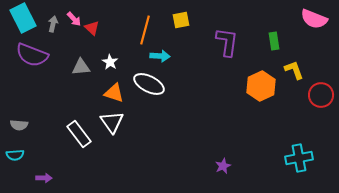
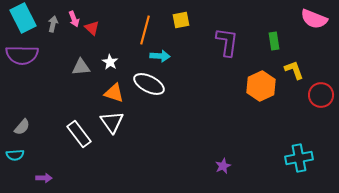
pink arrow: rotated 21 degrees clockwise
purple semicircle: moved 10 px left; rotated 20 degrees counterclockwise
gray semicircle: moved 3 px right, 2 px down; rotated 54 degrees counterclockwise
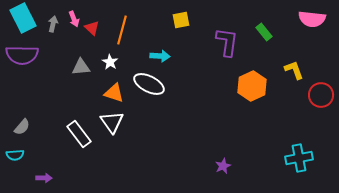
pink semicircle: moved 2 px left; rotated 16 degrees counterclockwise
orange line: moved 23 px left
green rectangle: moved 10 px left, 9 px up; rotated 30 degrees counterclockwise
orange hexagon: moved 9 px left
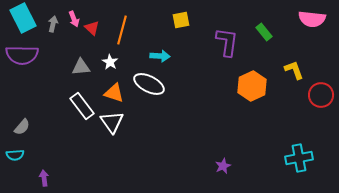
white rectangle: moved 3 px right, 28 px up
purple arrow: rotated 98 degrees counterclockwise
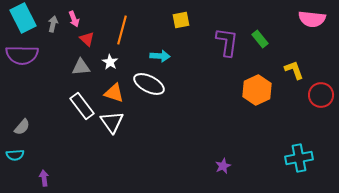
red triangle: moved 5 px left, 11 px down
green rectangle: moved 4 px left, 7 px down
orange hexagon: moved 5 px right, 4 px down
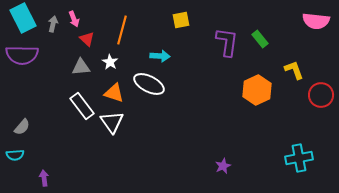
pink semicircle: moved 4 px right, 2 px down
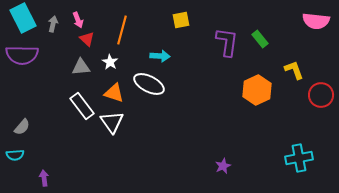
pink arrow: moved 4 px right, 1 px down
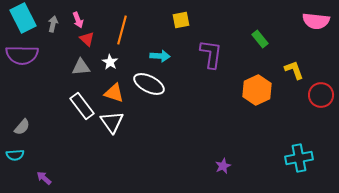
purple L-shape: moved 16 px left, 12 px down
purple arrow: rotated 42 degrees counterclockwise
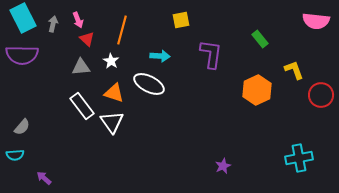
white star: moved 1 px right, 1 px up
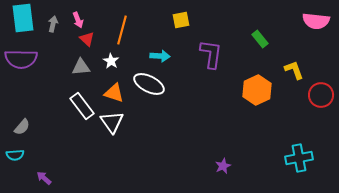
cyan rectangle: rotated 20 degrees clockwise
purple semicircle: moved 1 px left, 4 px down
